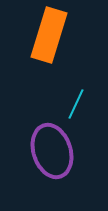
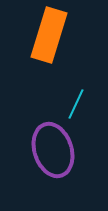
purple ellipse: moved 1 px right, 1 px up
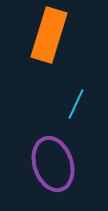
purple ellipse: moved 14 px down
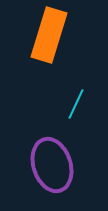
purple ellipse: moved 1 px left, 1 px down
